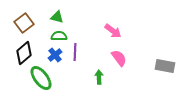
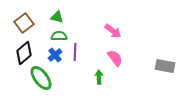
pink semicircle: moved 4 px left
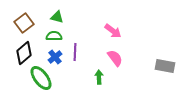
green semicircle: moved 5 px left
blue cross: moved 2 px down
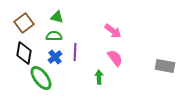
black diamond: rotated 40 degrees counterclockwise
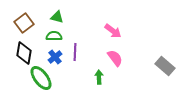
gray rectangle: rotated 30 degrees clockwise
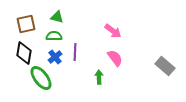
brown square: moved 2 px right, 1 px down; rotated 24 degrees clockwise
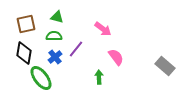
pink arrow: moved 10 px left, 2 px up
purple line: moved 1 px right, 3 px up; rotated 36 degrees clockwise
pink semicircle: moved 1 px right, 1 px up
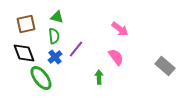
pink arrow: moved 17 px right
green semicircle: rotated 84 degrees clockwise
black diamond: rotated 30 degrees counterclockwise
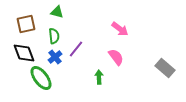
green triangle: moved 5 px up
gray rectangle: moved 2 px down
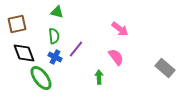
brown square: moved 9 px left
blue cross: rotated 24 degrees counterclockwise
